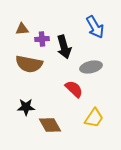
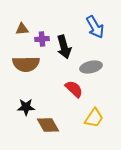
brown semicircle: moved 3 px left; rotated 12 degrees counterclockwise
brown diamond: moved 2 px left
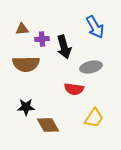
red semicircle: rotated 144 degrees clockwise
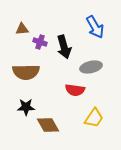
purple cross: moved 2 px left, 3 px down; rotated 24 degrees clockwise
brown semicircle: moved 8 px down
red semicircle: moved 1 px right, 1 px down
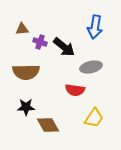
blue arrow: rotated 40 degrees clockwise
black arrow: rotated 35 degrees counterclockwise
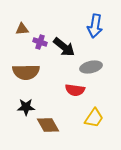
blue arrow: moved 1 px up
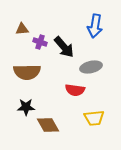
black arrow: rotated 10 degrees clockwise
brown semicircle: moved 1 px right
yellow trapezoid: rotated 50 degrees clockwise
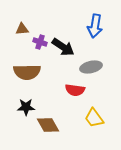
black arrow: moved 1 px left; rotated 15 degrees counterclockwise
yellow trapezoid: rotated 60 degrees clockwise
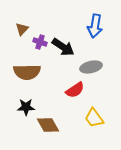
brown triangle: rotated 40 degrees counterclockwise
red semicircle: rotated 42 degrees counterclockwise
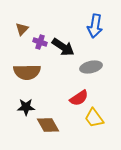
red semicircle: moved 4 px right, 8 px down
